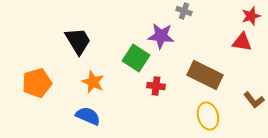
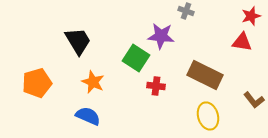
gray cross: moved 2 px right
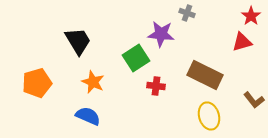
gray cross: moved 1 px right, 2 px down
red star: rotated 18 degrees counterclockwise
purple star: moved 2 px up
red triangle: rotated 25 degrees counterclockwise
green square: rotated 24 degrees clockwise
yellow ellipse: moved 1 px right
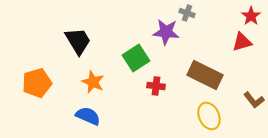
purple star: moved 5 px right, 2 px up
yellow ellipse: rotated 8 degrees counterclockwise
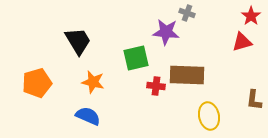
green square: rotated 20 degrees clockwise
brown rectangle: moved 18 px left; rotated 24 degrees counterclockwise
orange star: rotated 10 degrees counterclockwise
brown L-shape: rotated 45 degrees clockwise
yellow ellipse: rotated 12 degrees clockwise
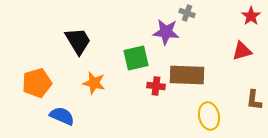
red triangle: moved 9 px down
orange star: moved 1 px right, 1 px down
blue semicircle: moved 26 px left
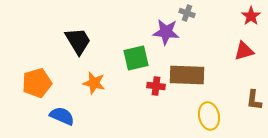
red triangle: moved 2 px right
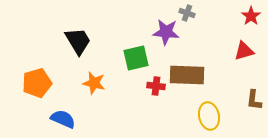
blue semicircle: moved 1 px right, 3 px down
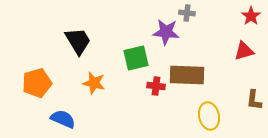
gray cross: rotated 14 degrees counterclockwise
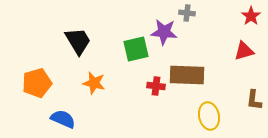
purple star: moved 2 px left
green square: moved 9 px up
